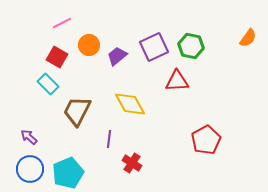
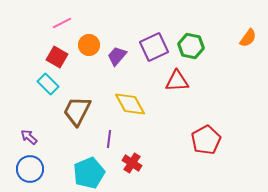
purple trapezoid: rotated 10 degrees counterclockwise
cyan pentagon: moved 21 px right
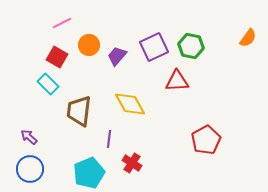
brown trapezoid: moved 2 px right; rotated 20 degrees counterclockwise
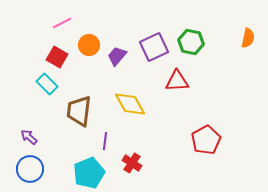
orange semicircle: rotated 24 degrees counterclockwise
green hexagon: moved 4 px up
cyan rectangle: moved 1 px left
purple line: moved 4 px left, 2 px down
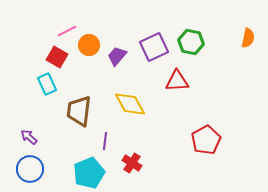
pink line: moved 5 px right, 8 px down
cyan rectangle: rotated 20 degrees clockwise
